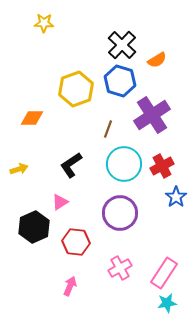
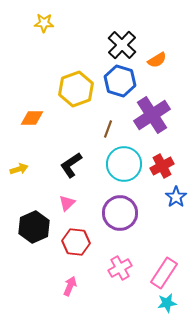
pink triangle: moved 7 px right, 1 px down; rotated 12 degrees counterclockwise
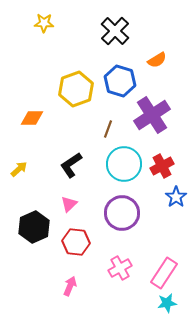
black cross: moved 7 px left, 14 px up
yellow arrow: rotated 24 degrees counterclockwise
pink triangle: moved 2 px right, 1 px down
purple circle: moved 2 px right
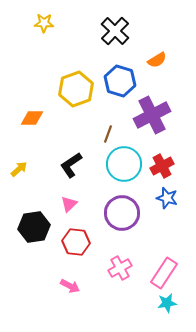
purple cross: rotated 6 degrees clockwise
brown line: moved 5 px down
blue star: moved 9 px left, 1 px down; rotated 20 degrees counterclockwise
black hexagon: rotated 16 degrees clockwise
pink arrow: rotated 96 degrees clockwise
